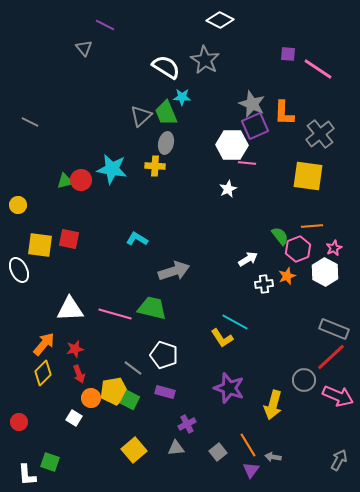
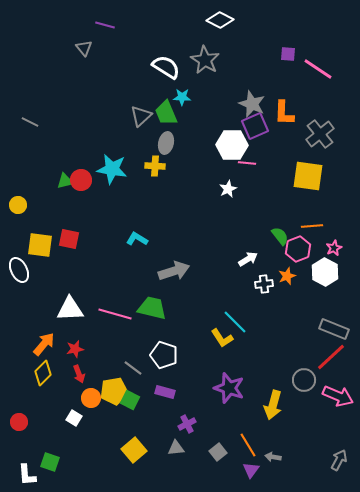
purple line at (105, 25): rotated 12 degrees counterclockwise
cyan line at (235, 322): rotated 16 degrees clockwise
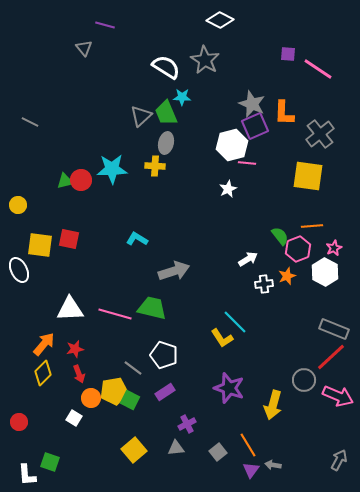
white hexagon at (232, 145): rotated 16 degrees counterclockwise
cyan star at (112, 169): rotated 12 degrees counterclockwise
purple rectangle at (165, 392): rotated 48 degrees counterclockwise
gray arrow at (273, 457): moved 8 px down
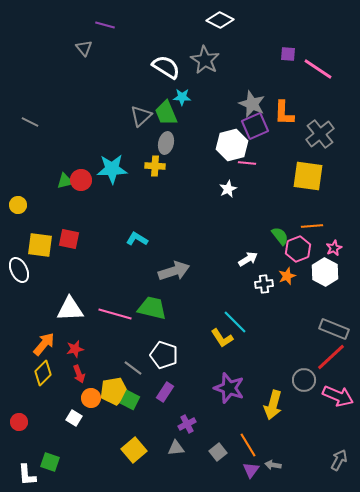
purple rectangle at (165, 392): rotated 24 degrees counterclockwise
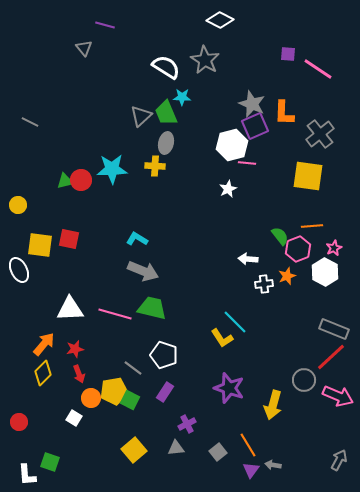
white arrow at (248, 259): rotated 144 degrees counterclockwise
gray arrow at (174, 271): moved 31 px left; rotated 40 degrees clockwise
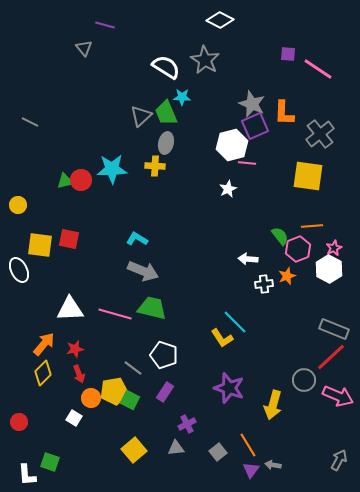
white hexagon at (325, 272): moved 4 px right, 3 px up
